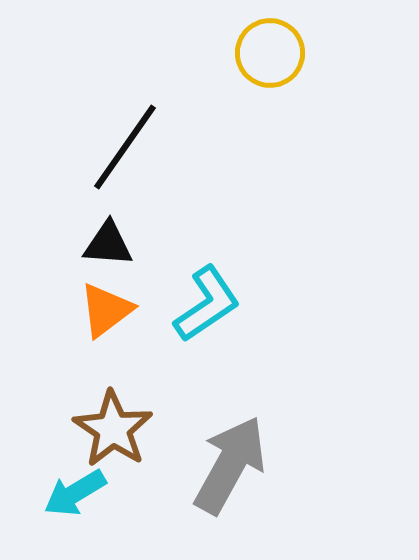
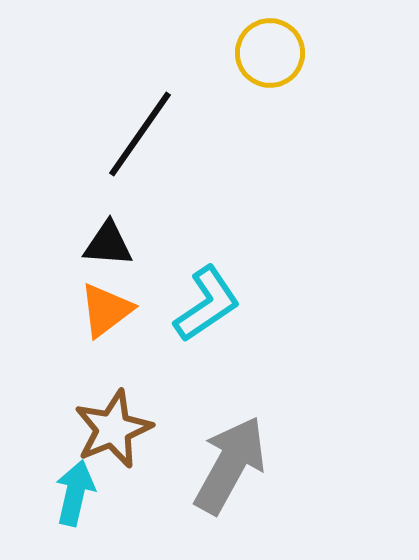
black line: moved 15 px right, 13 px up
brown star: rotated 16 degrees clockwise
cyan arrow: rotated 134 degrees clockwise
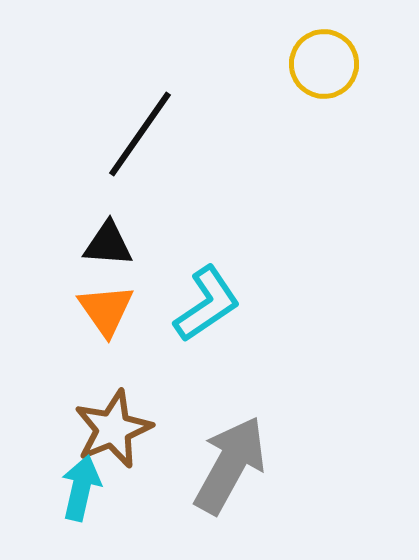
yellow circle: moved 54 px right, 11 px down
orange triangle: rotated 28 degrees counterclockwise
cyan arrow: moved 6 px right, 5 px up
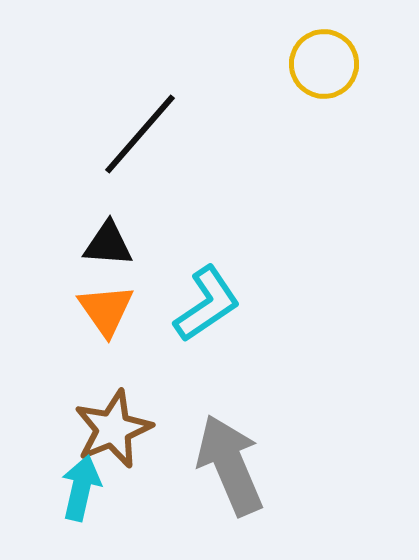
black line: rotated 6 degrees clockwise
gray arrow: rotated 52 degrees counterclockwise
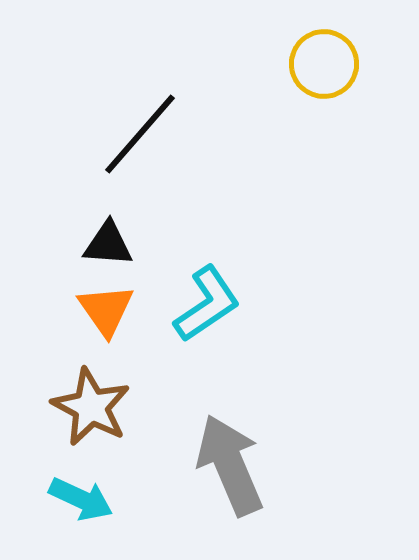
brown star: moved 22 px left, 22 px up; rotated 22 degrees counterclockwise
cyan arrow: moved 11 px down; rotated 102 degrees clockwise
